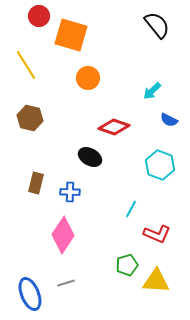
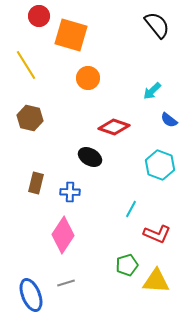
blue semicircle: rotated 12 degrees clockwise
blue ellipse: moved 1 px right, 1 px down
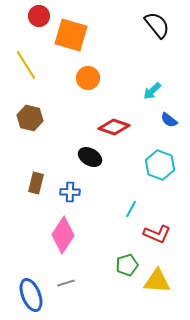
yellow triangle: moved 1 px right
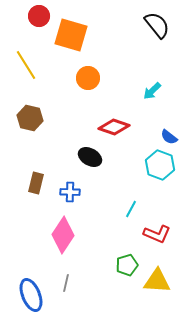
blue semicircle: moved 17 px down
gray line: rotated 60 degrees counterclockwise
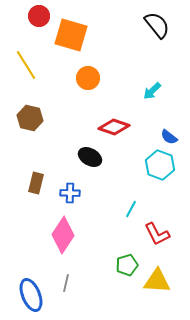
blue cross: moved 1 px down
red L-shape: rotated 40 degrees clockwise
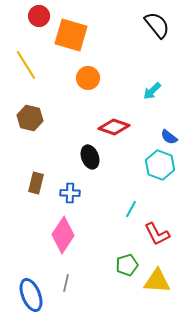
black ellipse: rotated 40 degrees clockwise
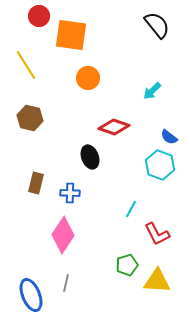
orange square: rotated 8 degrees counterclockwise
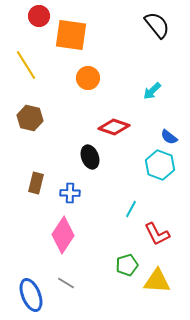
gray line: rotated 72 degrees counterclockwise
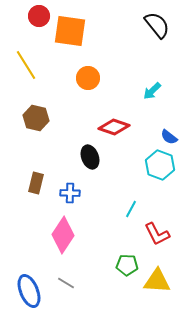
orange square: moved 1 px left, 4 px up
brown hexagon: moved 6 px right
green pentagon: rotated 20 degrees clockwise
blue ellipse: moved 2 px left, 4 px up
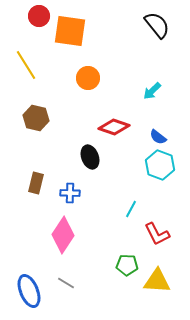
blue semicircle: moved 11 px left
